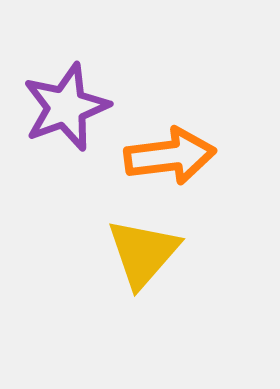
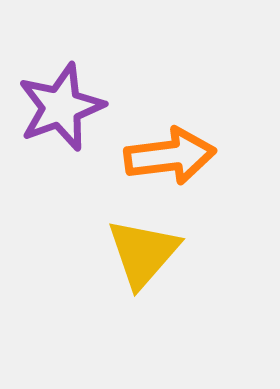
purple star: moved 5 px left
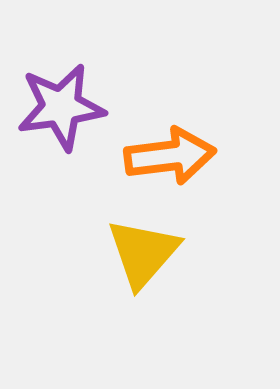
purple star: rotated 12 degrees clockwise
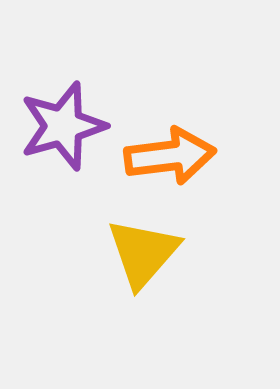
purple star: moved 2 px right, 19 px down; rotated 8 degrees counterclockwise
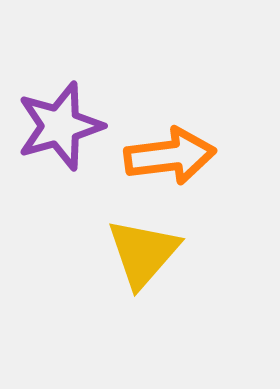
purple star: moved 3 px left
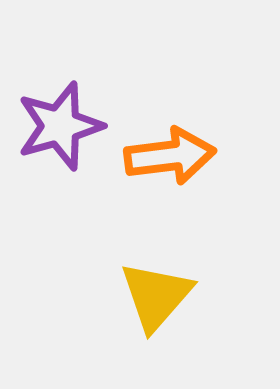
yellow triangle: moved 13 px right, 43 px down
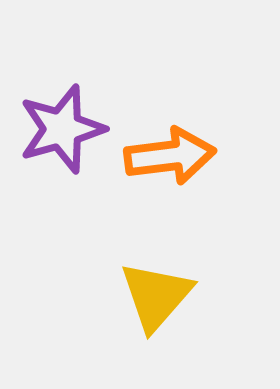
purple star: moved 2 px right, 3 px down
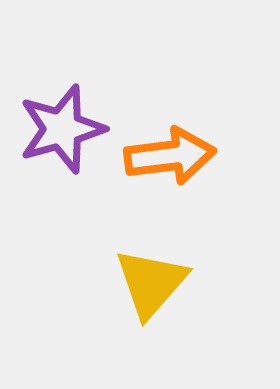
yellow triangle: moved 5 px left, 13 px up
